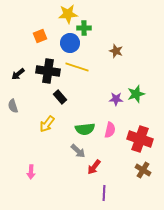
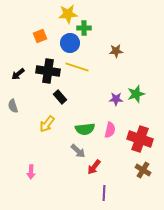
brown star: rotated 24 degrees counterclockwise
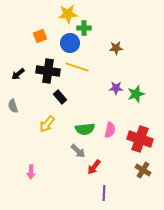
brown star: moved 3 px up
purple star: moved 11 px up
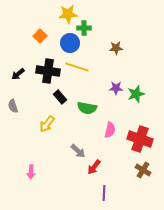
orange square: rotated 24 degrees counterclockwise
green semicircle: moved 2 px right, 21 px up; rotated 18 degrees clockwise
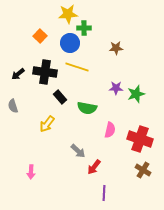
black cross: moved 3 px left, 1 px down
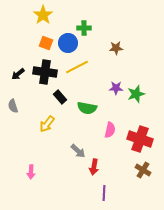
yellow star: moved 25 px left, 1 px down; rotated 30 degrees counterclockwise
orange square: moved 6 px right, 7 px down; rotated 24 degrees counterclockwise
blue circle: moved 2 px left
yellow line: rotated 45 degrees counterclockwise
red arrow: rotated 28 degrees counterclockwise
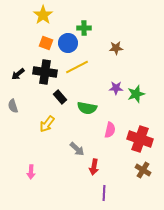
gray arrow: moved 1 px left, 2 px up
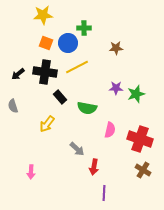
yellow star: rotated 30 degrees clockwise
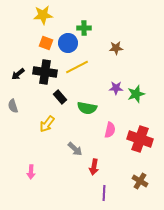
gray arrow: moved 2 px left
brown cross: moved 3 px left, 11 px down
